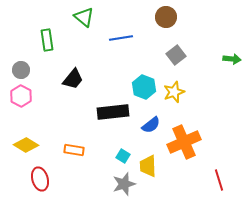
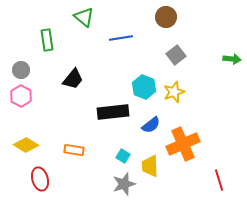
orange cross: moved 1 px left, 2 px down
yellow trapezoid: moved 2 px right
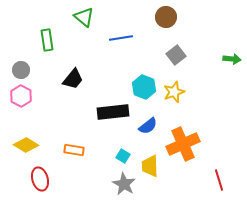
blue semicircle: moved 3 px left, 1 px down
gray star: rotated 25 degrees counterclockwise
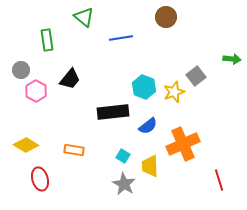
gray square: moved 20 px right, 21 px down
black trapezoid: moved 3 px left
pink hexagon: moved 15 px right, 5 px up
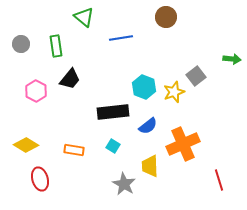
green rectangle: moved 9 px right, 6 px down
gray circle: moved 26 px up
cyan square: moved 10 px left, 10 px up
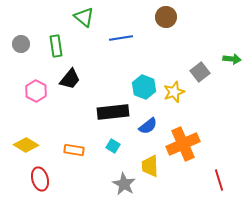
gray square: moved 4 px right, 4 px up
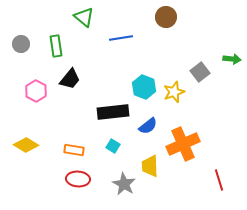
red ellipse: moved 38 px right; rotated 70 degrees counterclockwise
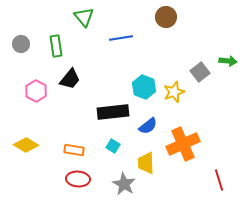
green triangle: rotated 10 degrees clockwise
green arrow: moved 4 px left, 2 px down
yellow trapezoid: moved 4 px left, 3 px up
